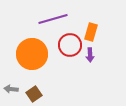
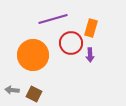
orange rectangle: moved 4 px up
red circle: moved 1 px right, 2 px up
orange circle: moved 1 px right, 1 px down
gray arrow: moved 1 px right, 1 px down
brown square: rotated 28 degrees counterclockwise
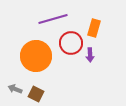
orange rectangle: moved 3 px right
orange circle: moved 3 px right, 1 px down
gray arrow: moved 3 px right, 1 px up; rotated 16 degrees clockwise
brown square: moved 2 px right
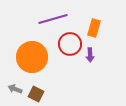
red circle: moved 1 px left, 1 px down
orange circle: moved 4 px left, 1 px down
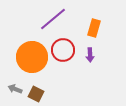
purple line: rotated 24 degrees counterclockwise
red circle: moved 7 px left, 6 px down
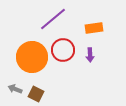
orange rectangle: rotated 66 degrees clockwise
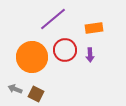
red circle: moved 2 px right
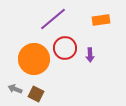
orange rectangle: moved 7 px right, 8 px up
red circle: moved 2 px up
orange circle: moved 2 px right, 2 px down
